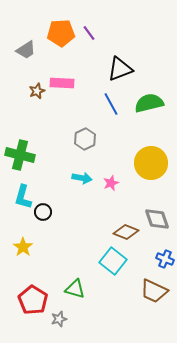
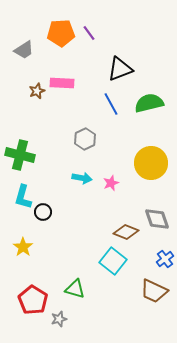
gray trapezoid: moved 2 px left
blue cross: rotated 30 degrees clockwise
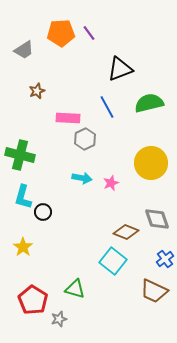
pink rectangle: moved 6 px right, 35 px down
blue line: moved 4 px left, 3 px down
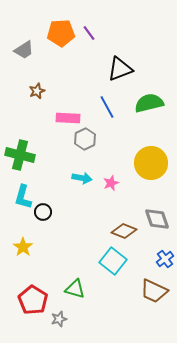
brown diamond: moved 2 px left, 1 px up
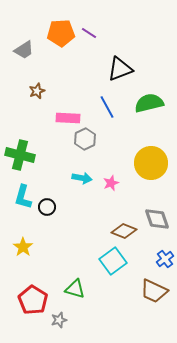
purple line: rotated 21 degrees counterclockwise
black circle: moved 4 px right, 5 px up
cyan square: rotated 16 degrees clockwise
gray star: moved 1 px down
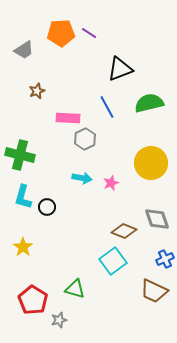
blue cross: rotated 12 degrees clockwise
